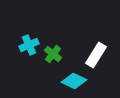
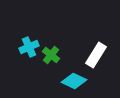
cyan cross: moved 2 px down
green cross: moved 2 px left, 1 px down
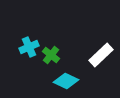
white rectangle: moved 5 px right; rotated 15 degrees clockwise
cyan diamond: moved 8 px left
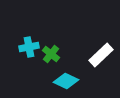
cyan cross: rotated 12 degrees clockwise
green cross: moved 1 px up
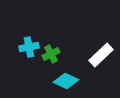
green cross: rotated 24 degrees clockwise
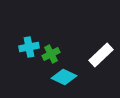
cyan diamond: moved 2 px left, 4 px up
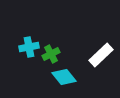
cyan diamond: rotated 25 degrees clockwise
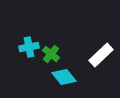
green cross: rotated 24 degrees counterclockwise
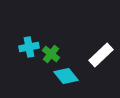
cyan diamond: moved 2 px right, 1 px up
